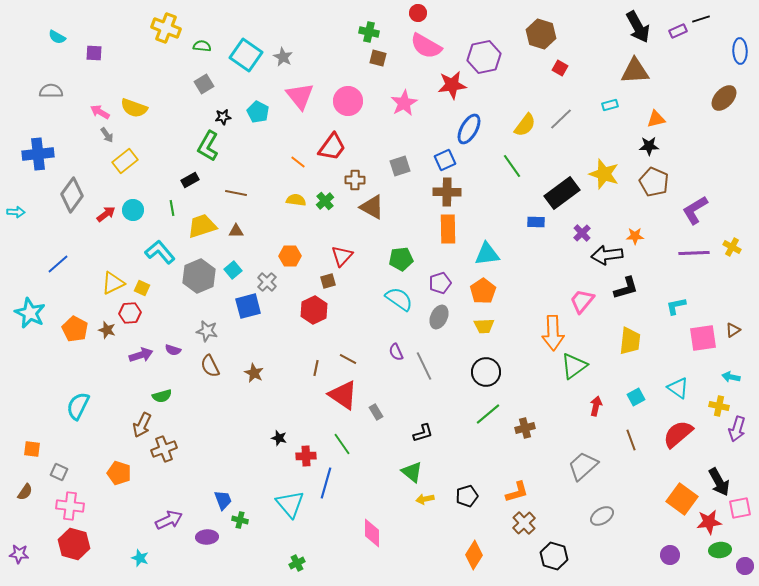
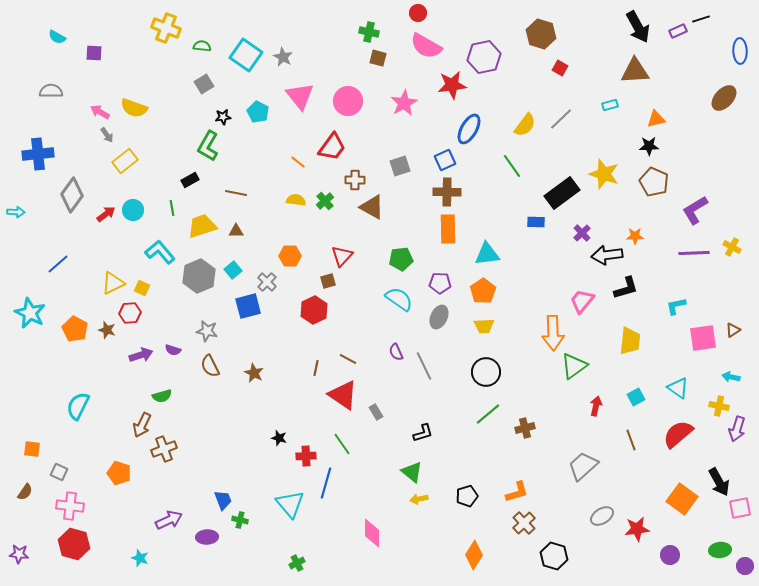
purple pentagon at (440, 283): rotated 20 degrees clockwise
yellow arrow at (425, 499): moved 6 px left
red star at (709, 522): moved 72 px left, 7 px down
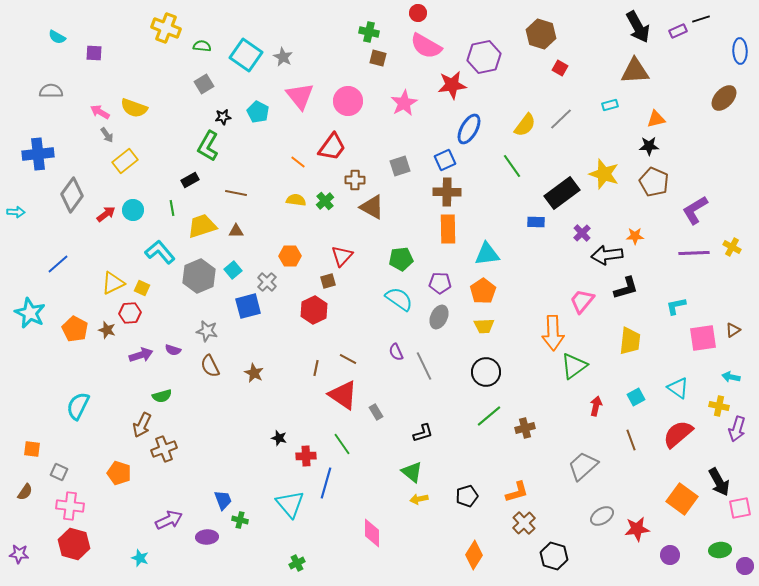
green line at (488, 414): moved 1 px right, 2 px down
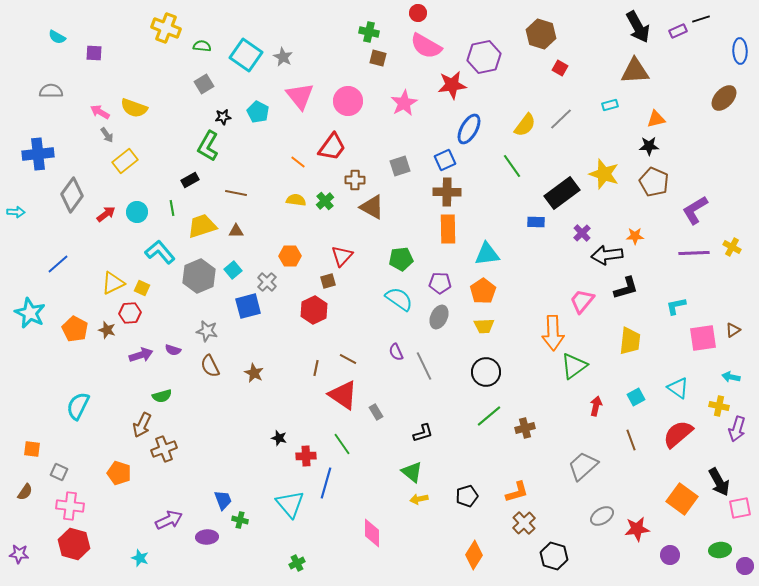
cyan circle at (133, 210): moved 4 px right, 2 px down
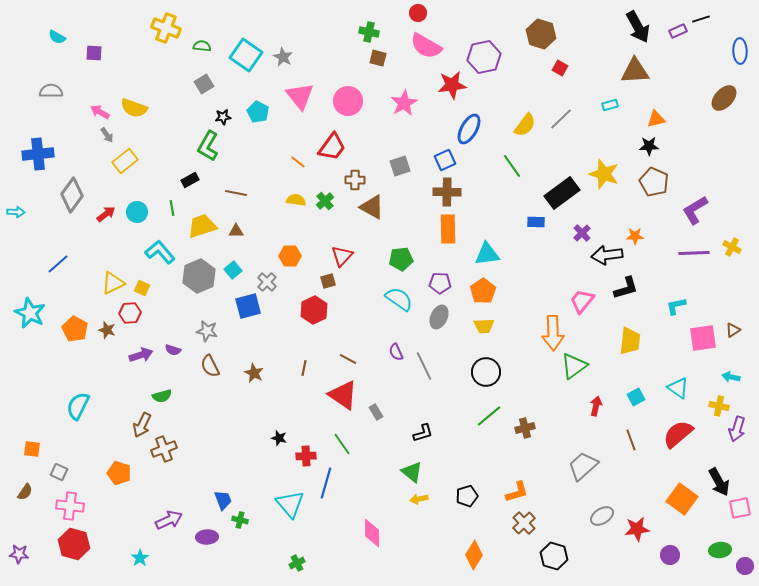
brown line at (316, 368): moved 12 px left
cyan star at (140, 558): rotated 18 degrees clockwise
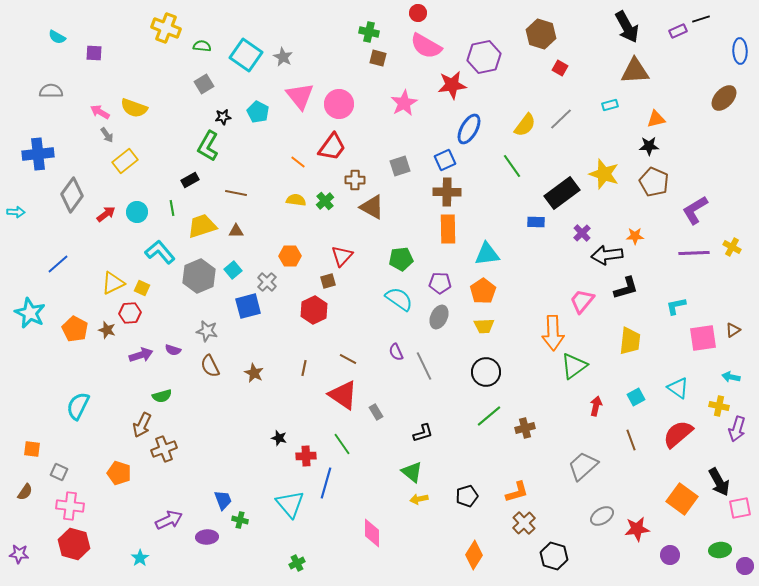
black arrow at (638, 27): moved 11 px left
pink circle at (348, 101): moved 9 px left, 3 px down
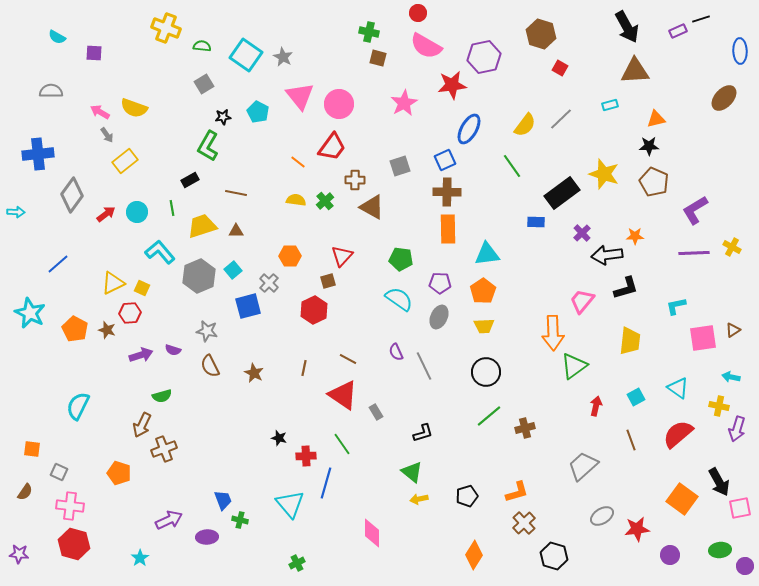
green pentagon at (401, 259): rotated 15 degrees clockwise
gray cross at (267, 282): moved 2 px right, 1 px down
